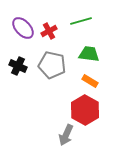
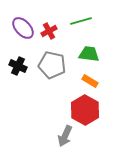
gray arrow: moved 1 px left, 1 px down
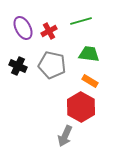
purple ellipse: rotated 15 degrees clockwise
red hexagon: moved 4 px left, 3 px up
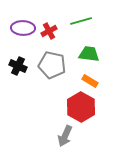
purple ellipse: rotated 60 degrees counterclockwise
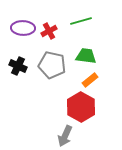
green trapezoid: moved 3 px left, 2 px down
orange rectangle: moved 1 px up; rotated 70 degrees counterclockwise
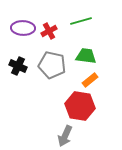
red hexagon: moved 1 px left, 1 px up; rotated 20 degrees counterclockwise
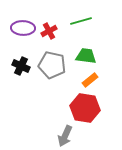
black cross: moved 3 px right
red hexagon: moved 5 px right, 2 px down
